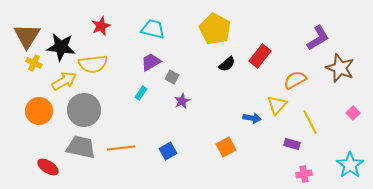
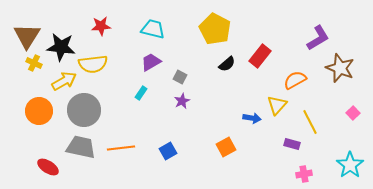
red star: rotated 18 degrees clockwise
gray square: moved 8 px right
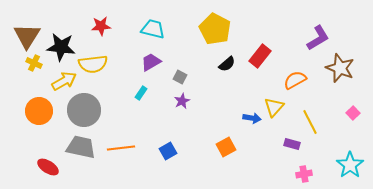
yellow triangle: moved 3 px left, 2 px down
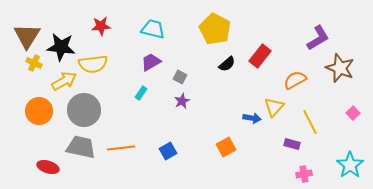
red ellipse: rotated 15 degrees counterclockwise
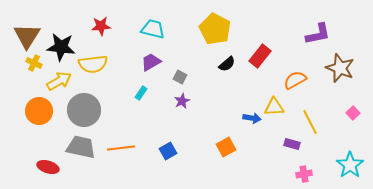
purple L-shape: moved 4 px up; rotated 20 degrees clockwise
yellow arrow: moved 5 px left
yellow triangle: rotated 45 degrees clockwise
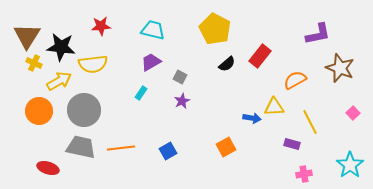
cyan trapezoid: moved 1 px down
red ellipse: moved 1 px down
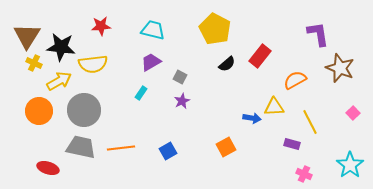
purple L-shape: rotated 88 degrees counterclockwise
pink cross: rotated 35 degrees clockwise
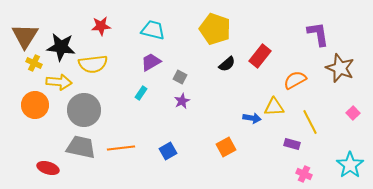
yellow pentagon: rotated 8 degrees counterclockwise
brown triangle: moved 2 px left
yellow arrow: moved 1 px down; rotated 35 degrees clockwise
orange circle: moved 4 px left, 6 px up
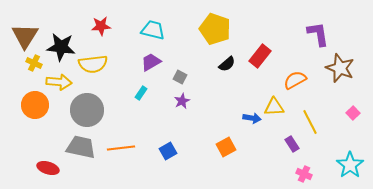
gray circle: moved 3 px right
purple rectangle: rotated 42 degrees clockwise
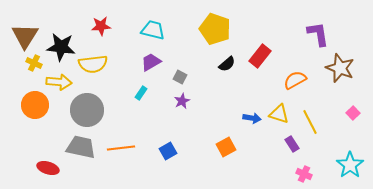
yellow triangle: moved 5 px right, 7 px down; rotated 20 degrees clockwise
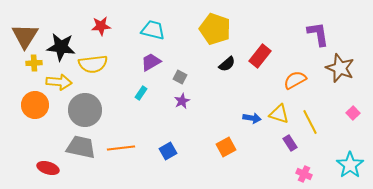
yellow cross: rotated 28 degrees counterclockwise
gray circle: moved 2 px left
purple rectangle: moved 2 px left, 1 px up
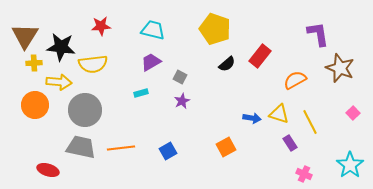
cyan rectangle: rotated 40 degrees clockwise
red ellipse: moved 2 px down
